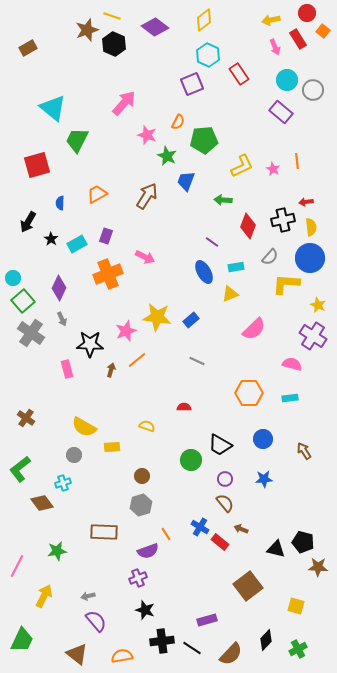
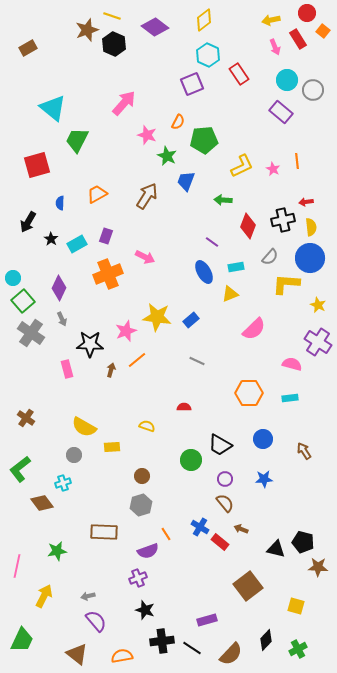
purple cross at (313, 336): moved 5 px right, 6 px down
pink line at (17, 566): rotated 15 degrees counterclockwise
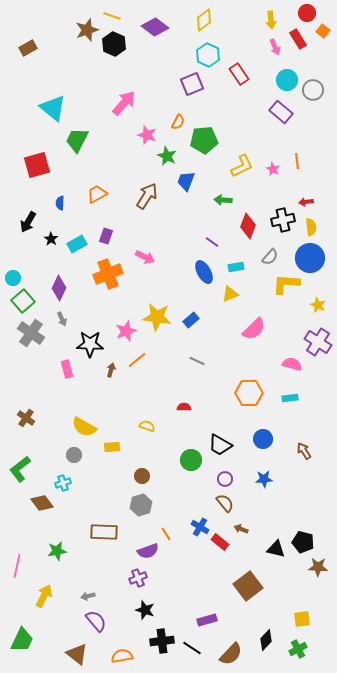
yellow arrow at (271, 20): rotated 84 degrees counterclockwise
yellow square at (296, 606): moved 6 px right, 13 px down; rotated 24 degrees counterclockwise
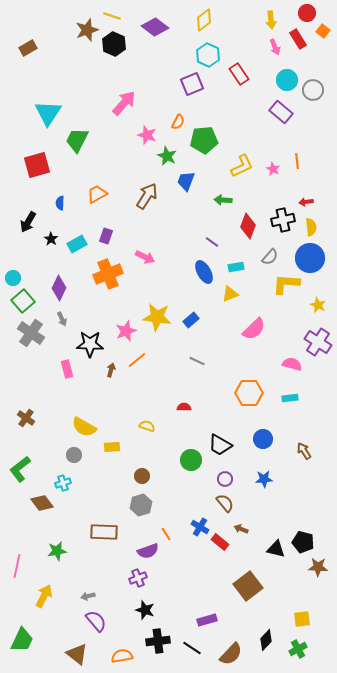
cyan triangle at (53, 108): moved 5 px left, 5 px down; rotated 24 degrees clockwise
black cross at (162, 641): moved 4 px left
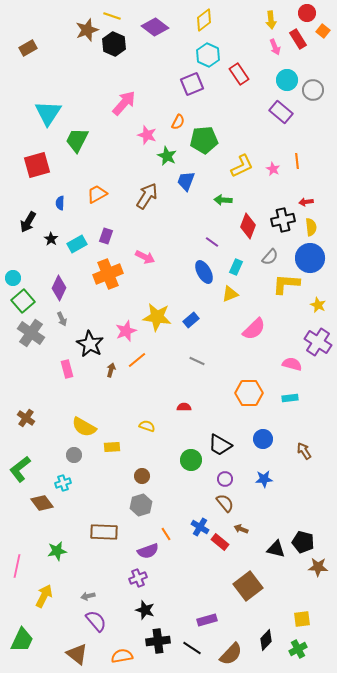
cyan rectangle at (236, 267): rotated 56 degrees counterclockwise
black star at (90, 344): rotated 28 degrees clockwise
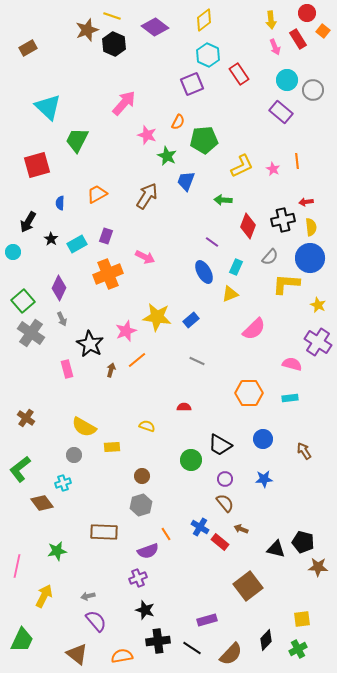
cyan triangle at (48, 113): moved 6 px up; rotated 20 degrees counterclockwise
cyan circle at (13, 278): moved 26 px up
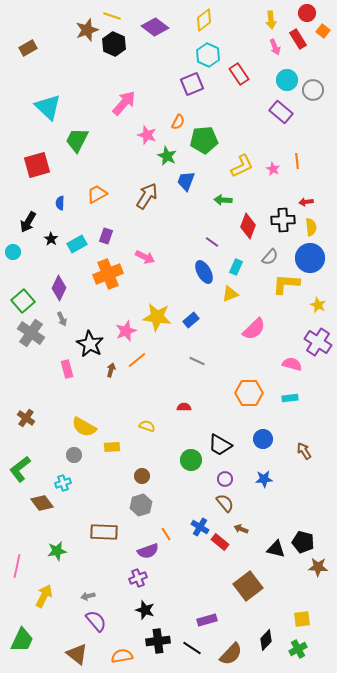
black cross at (283, 220): rotated 10 degrees clockwise
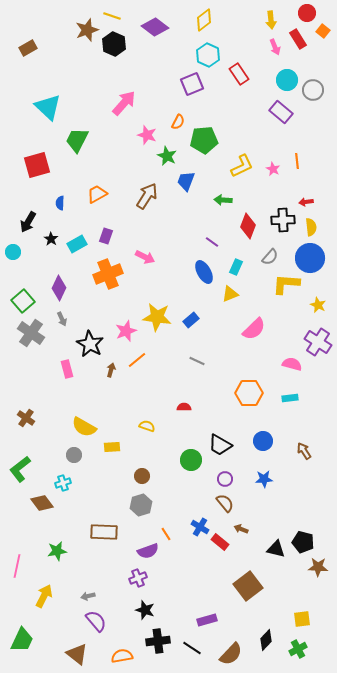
blue circle at (263, 439): moved 2 px down
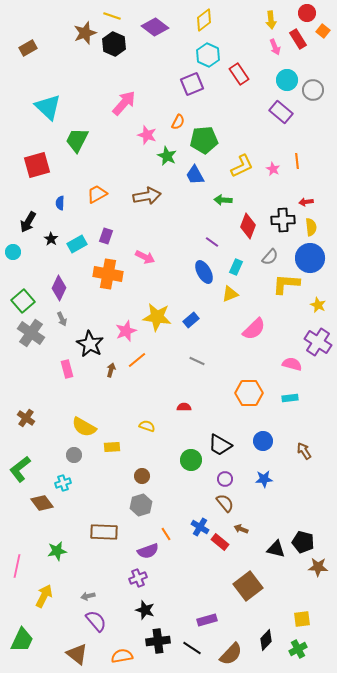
brown star at (87, 30): moved 2 px left, 3 px down
blue trapezoid at (186, 181): moved 9 px right, 6 px up; rotated 50 degrees counterclockwise
brown arrow at (147, 196): rotated 48 degrees clockwise
orange cross at (108, 274): rotated 32 degrees clockwise
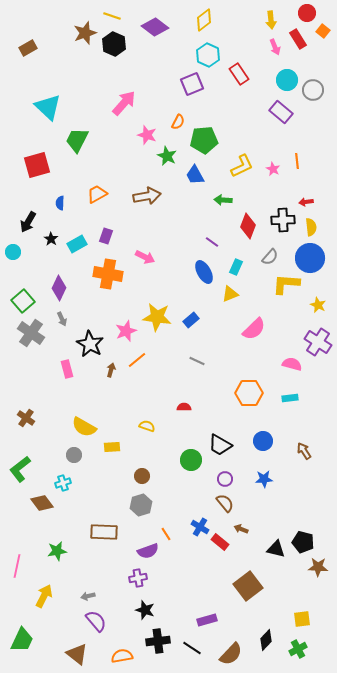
purple cross at (138, 578): rotated 12 degrees clockwise
